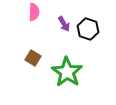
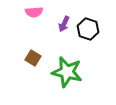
pink semicircle: rotated 84 degrees clockwise
purple arrow: rotated 56 degrees clockwise
green star: rotated 20 degrees counterclockwise
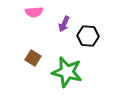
black hexagon: moved 7 px down; rotated 15 degrees counterclockwise
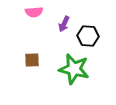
brown square: moved 1 px left, 2 px down; rotated 35 degrees counterclockwise
green star: moved 7 px right, 3 px up
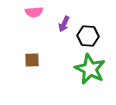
green star: moved 16 px right; rotated 12 degrees clockwise
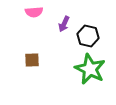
black hexagon: rotated 10 degrees clockwise
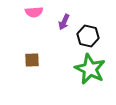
purple arrow: moved 2 px up
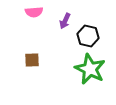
purple arrow: moved 1 px right, 1 px up
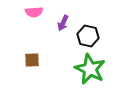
purple arrow: moved 2 px left, 2 px down
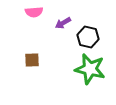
purple arrow: rotated 35 degrees clockwise
black hexagon: moved 1 px down
green star: rotated 12 degrees counterclockwise
